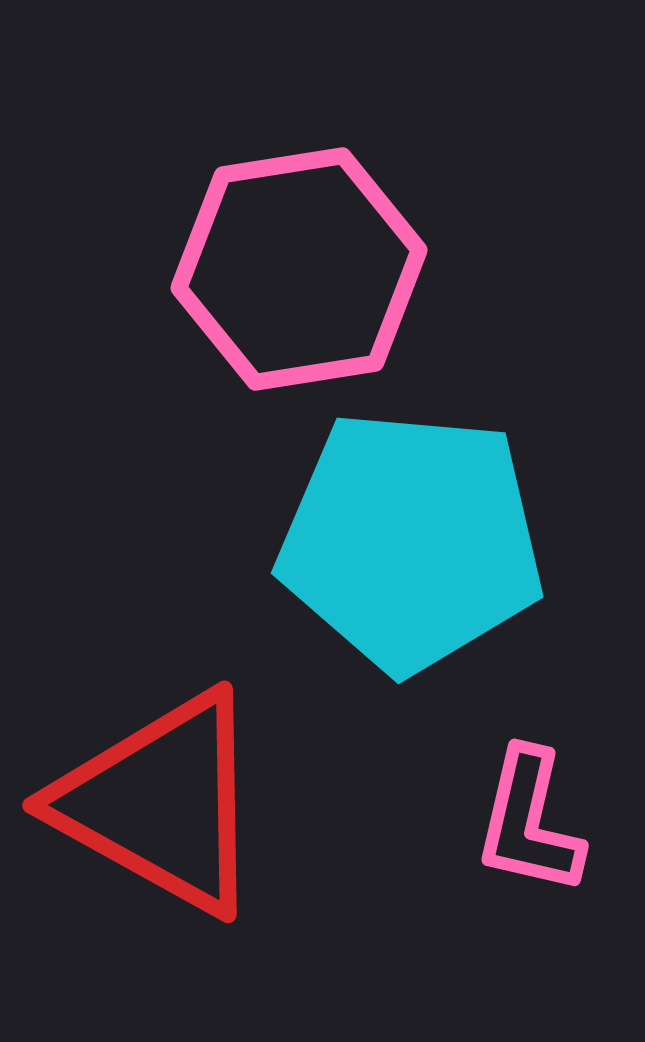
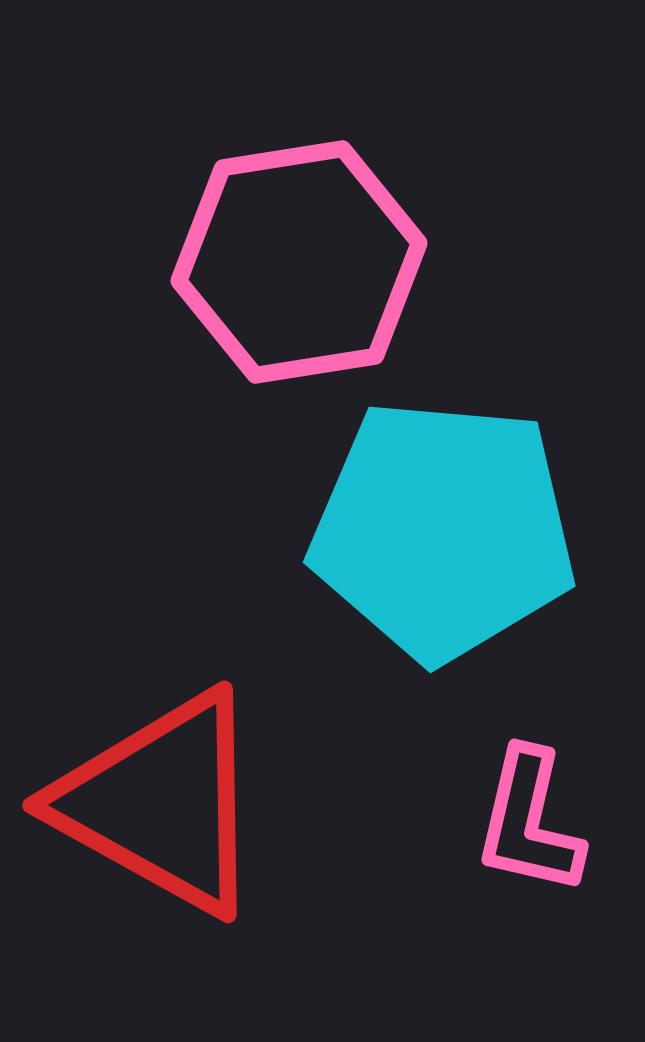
pink hexagon: moved 7 px up
cyan pentagon: moved 32 px right, 11 px up
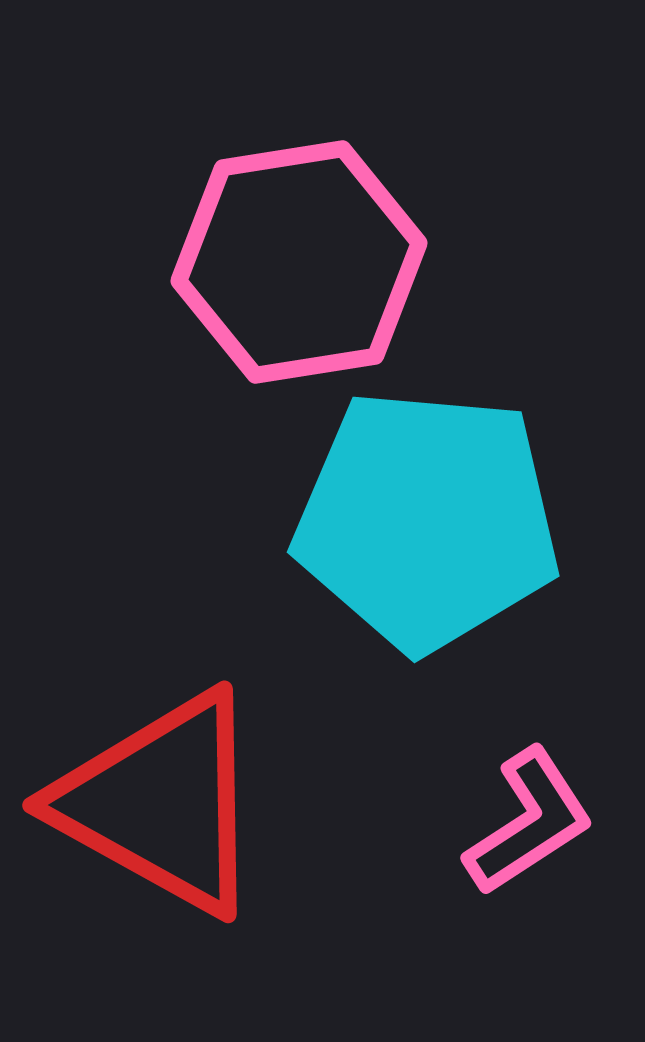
cyan pentagon: moved 16 px left, 10 px up
pink L-shape: rotated 136 degrees counterclockwise
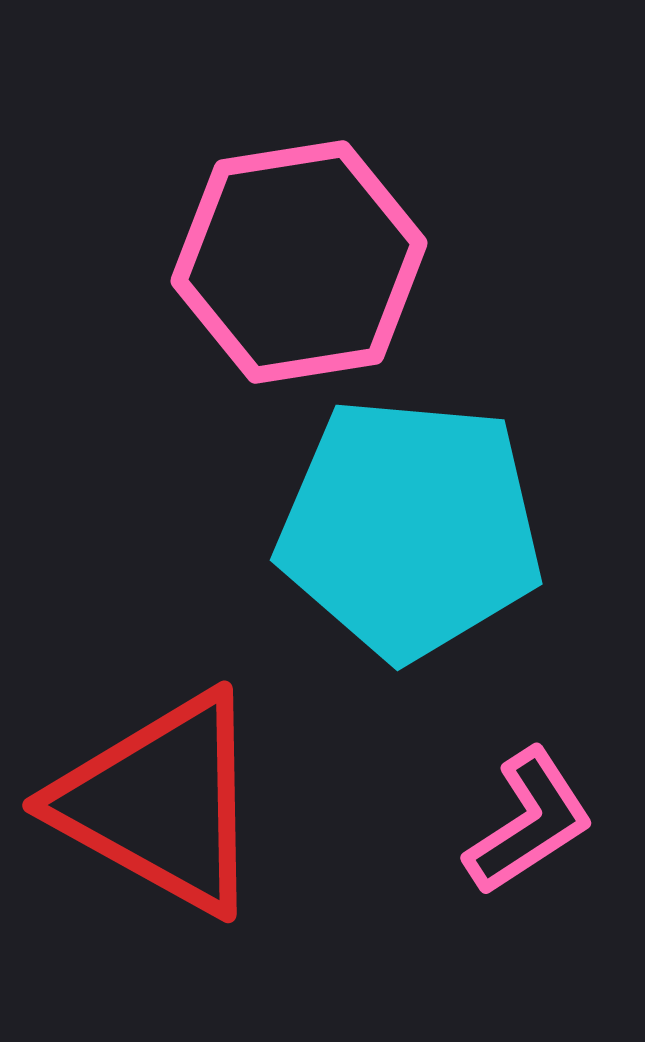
cyan pentagon: moved 17 px left, 8 px down
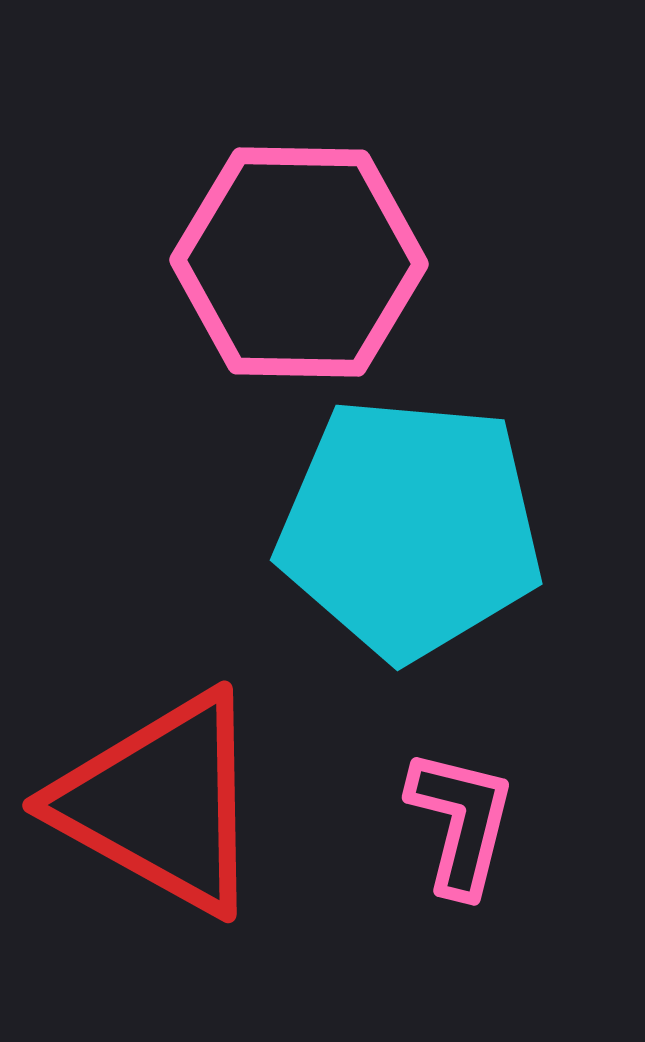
pink hexagon: rotated 10 degrees clockwise
pink L-shape: moved 68 px left; rotated 43 degrees counterclockwise
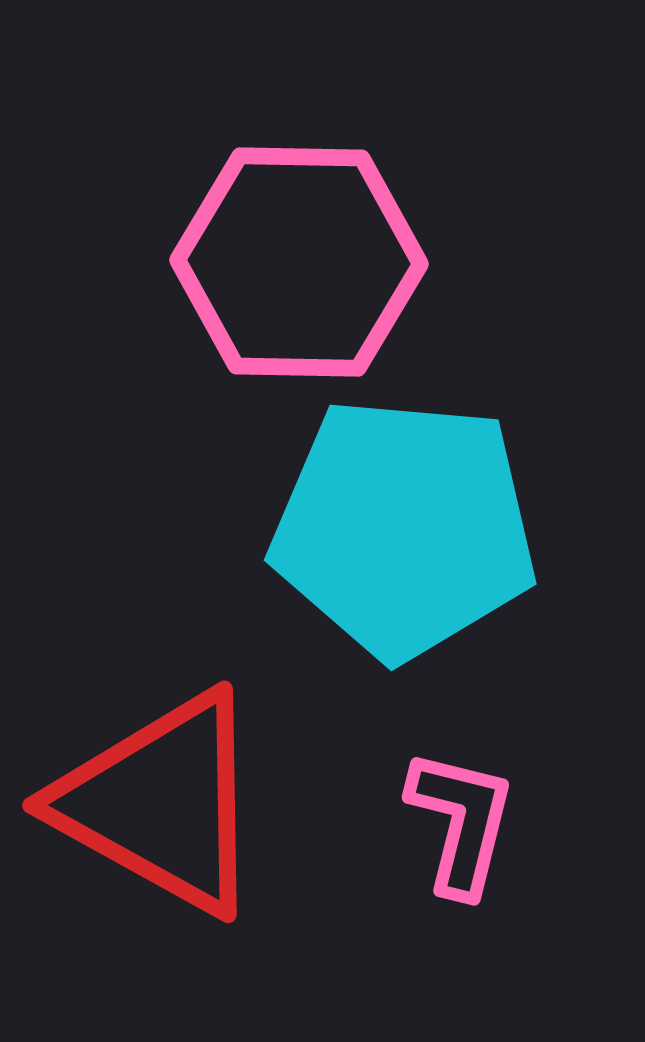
cyan pentagon: moved 6 px left
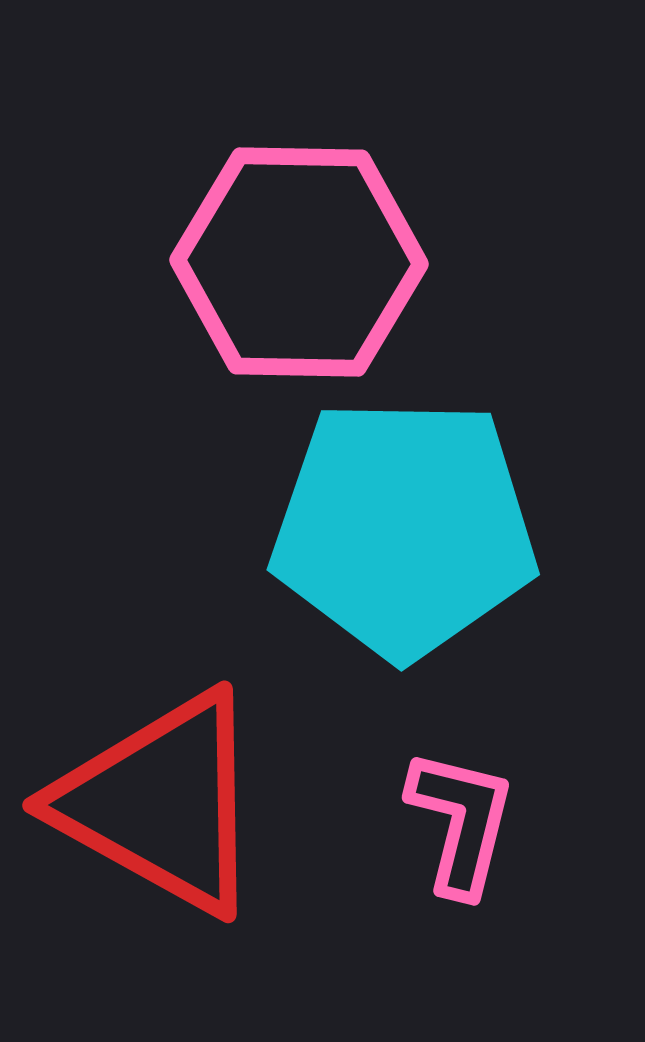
cyan pentagon: rotated 4 degrees counterclockwise
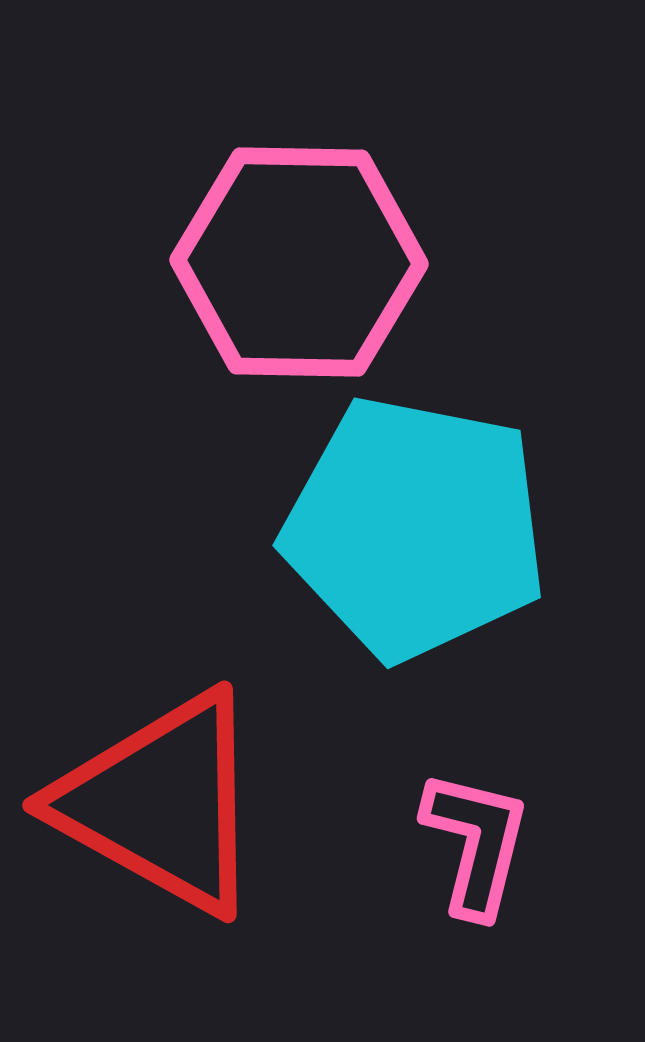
cyan pentagon: moved 11 px right; rotated 10 degrees clockwise
pink L-shape: moved 15 px right, 21 px down
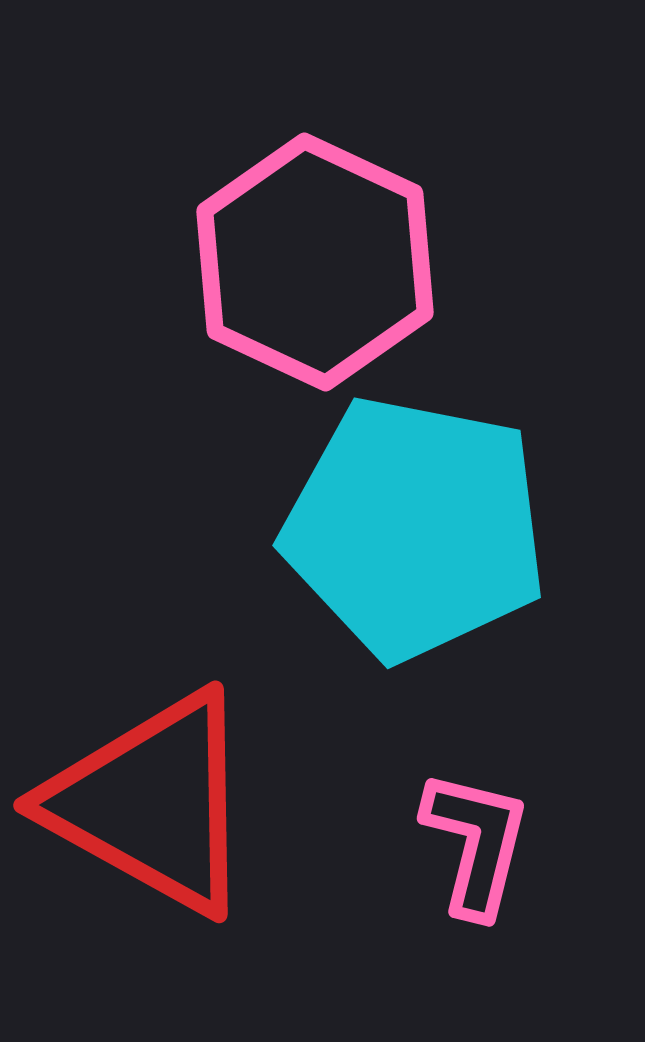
pink hexagon: moved 16 px right; rotated 24 degrees clockwise
red triangle: moved 9 px left
